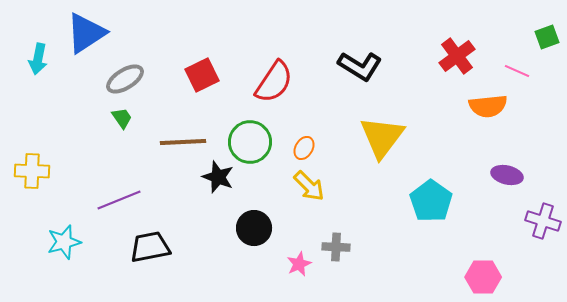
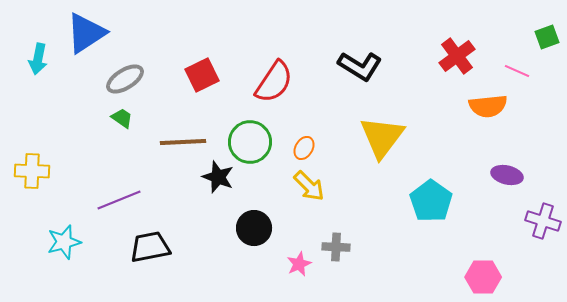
green trapezoid: rotated 20 degrees counterclockwise
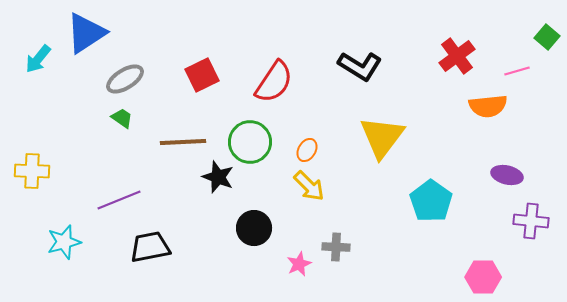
green square: rotated 30 degrees counterclockwise
cyan arrow: rotated 28 degrees clockwise
pink line: rotated 40 degrees counterclockwise
orange ellipse: moved 3 px right, 2 px down
purple cross: moved 12 px left; rotated 12 degrees counterclockwise
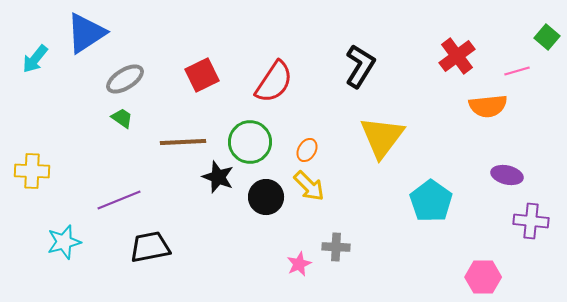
cyan arrow: moved 3 px left
black L-shape: rotated 90 degrees counterclockwise
black circle: moved 12 px right, 31 px up
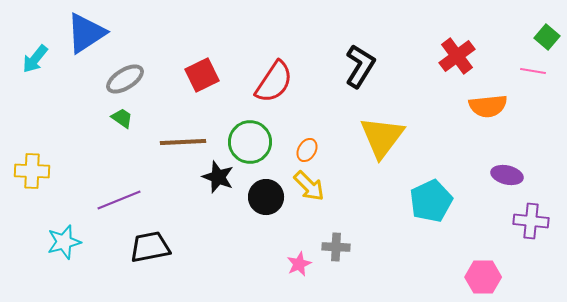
pink line: moved 16 px right; rotated 25 degrees clockwise
cyan pentagon: rotated 12 degrees clockwise
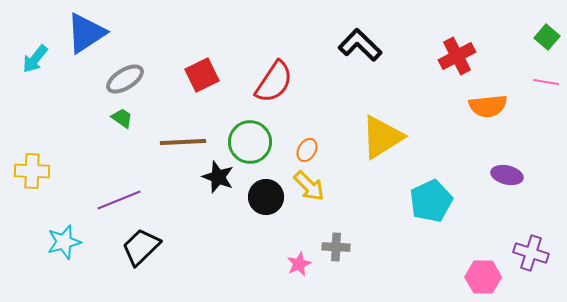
red cross: rotated 9 degrees clockwise
black L-shape: moved 21 px up; rotated 78 degrees counterclockwise
pink line: moved 13 px right, 11 px down
yellow triangle: rotated 21 degrees clockwise
purple cross: moved 32 px down; rotated 12 degrees clockwise
black trapezoid: moved 9 px left; rotated 33 degrees counterclockwise
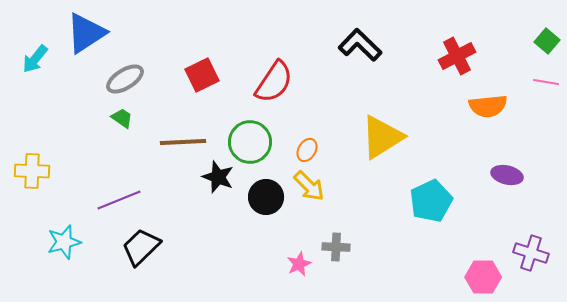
green square: moved 4 px down
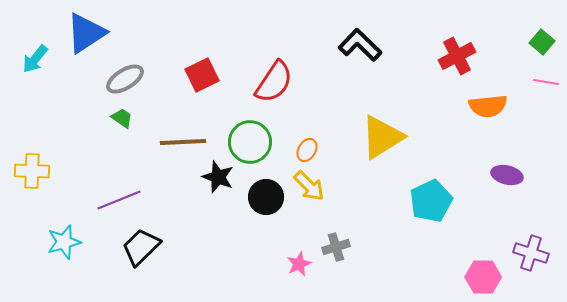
green square: moved 5 px left, 1 px down
gray cross: rotated 20 degrees counterclockwise
